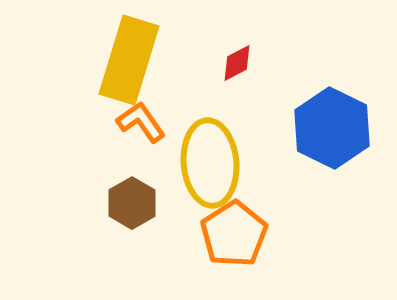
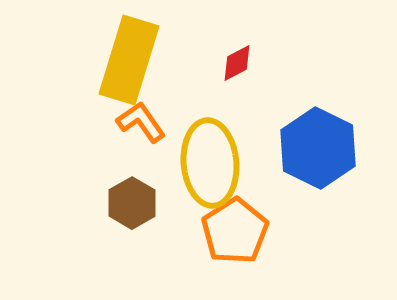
blue hexagon: moved 14 px left, 20 px down
orange pentagon: moved 1 px right, 3 px up
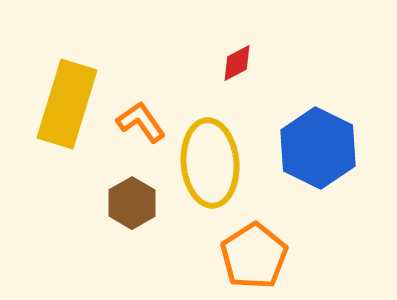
yellow rectangle: moved 62 px left, 44 px down
orange pentagon: moved 19 px right, 25 px down
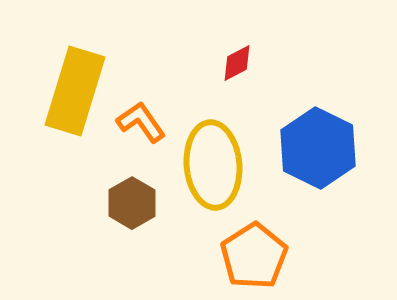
yellow rectangle: moved 8 px right, 13 px up
yellow ellipse: moved 3 px right, 2 px down
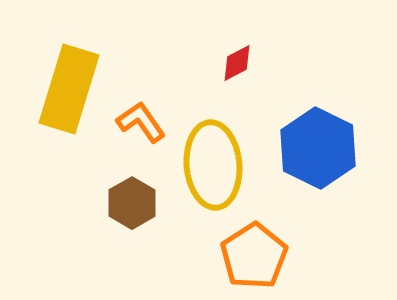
yellow rectangle: moved 6 px left, 2 px up
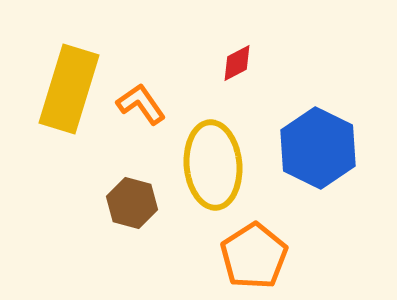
orange L-shape: moved 18 px up
brown hexagon: rotated 15 degrees counterclockwise
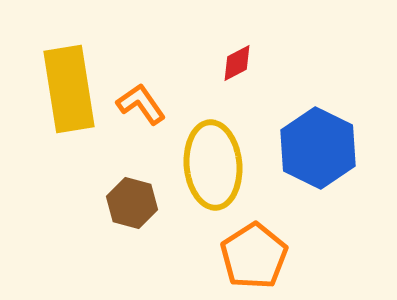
yellow rectangle: rotated 26 degrees counterclockwise
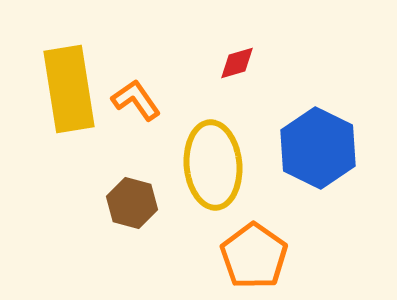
red diamond: rotated 12 degrees clockwise
orange L-shape: moved 5 px left, 4 px up
orange pentagon: rotated 4 degrees counterclockwise
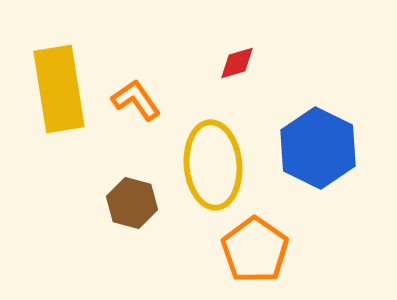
yellow rectangle: moved 10 px left
orange pentagon: moved 1 px right, 6 px up
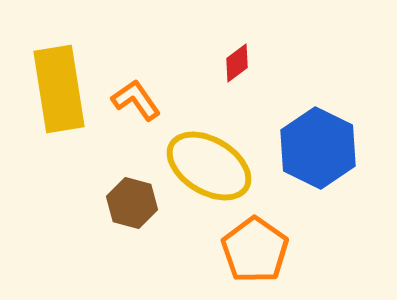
red diamond: rotated 21 degrees counterclockwise
yellow ellipse: moved 4 px left, 1 px down; rotated 54 degrees counterclockwise
